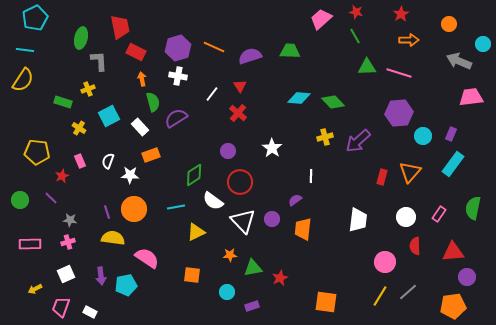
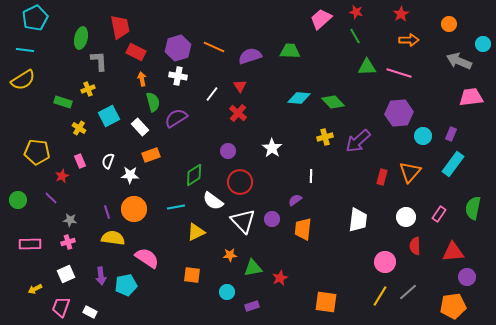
yellow semicircle at (23, 80): rotated 25 degrees clockwise
green circle at (20, 200): moved 2 px left
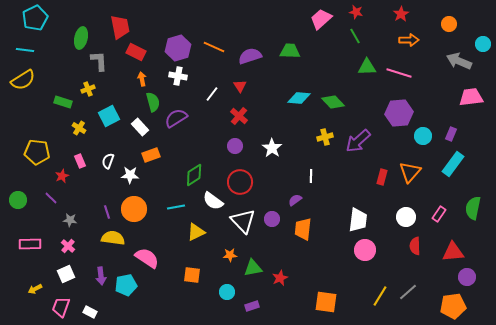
red cross at (238, 113): moved 1 px right, 3 px down
purple circle at (228, 151): moved 7 px right, 5 px up
pink cross at (68, 242): moved 4 px down; rotated 32 degrees counterclockwise
pink circle at (385, 262): moved 20 px left, 12 px up
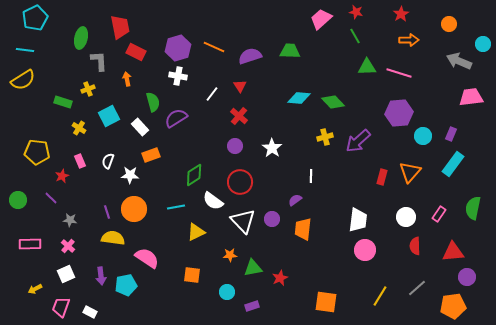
orange arrow at (142, 79): moved 15 px left
gray line at (408, 292): moved 9 px right, 4 px up
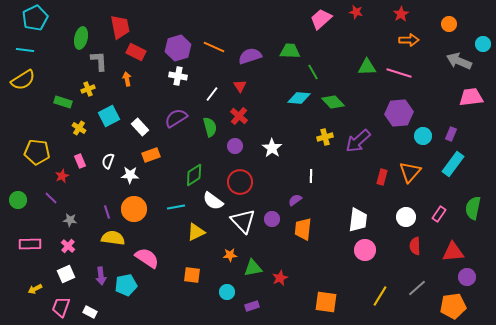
green line at (355, 36): moved 42 px left, 36 px down
green semicircle at (153, 102): moved 57 px right, 25 px down
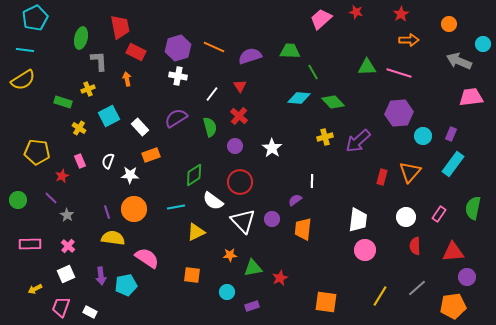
white line at (311, 176): moved 1 px right, 5 px down
gray star at (70, 220): moved 3 px left, 5 px up; rotated 24 degrees clockwise
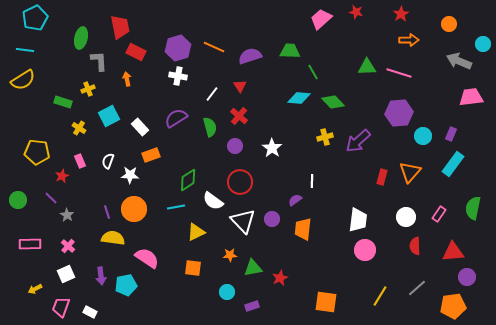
green diamond at (194, 175): moved 6 px left, 5 px down
orange square at (192, 275): moved 1 px right, 7 px up
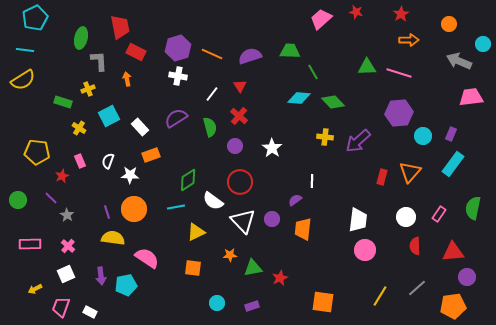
orange line at (214, 47): moved 2 px left, 7 px down
yellow cross at (325, 137): rotated 21 degrees clockwise
cyan circle at (227, 292): moved 10 px left, 11 px down
orange square at (326, 302): moved 3 px left
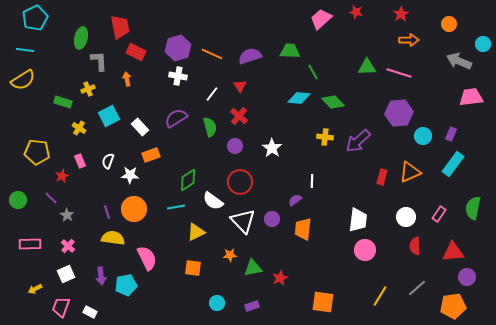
orange triangle at (410, 172): rotated 25 degrees clockwise
pink semicircle at (147, 258): rotated 30 degrees clockwise
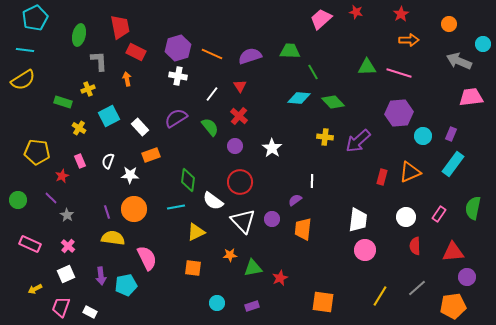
green ellipse at (81, 38): moved 2 px left, 3 px up
green semicircle at (210, 127): rotated 24 degrees counterclockwise
green diamond at (188, 180): rotated 50 degrees counterclockwise
pink rectangle at (30, 244): rotated 25 degrees clockwise
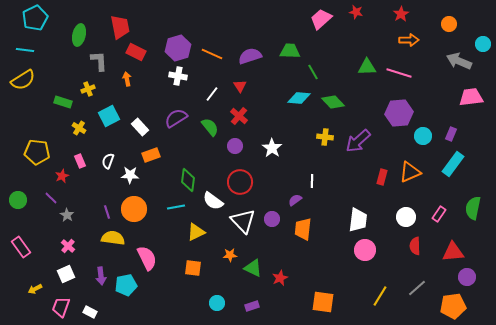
pink rectangle at (30, 244): moved 9 px left, 3 px down; rotated 30 degrees clockwise
green triangle at (253, 268): rotated 36 degrees clockwise
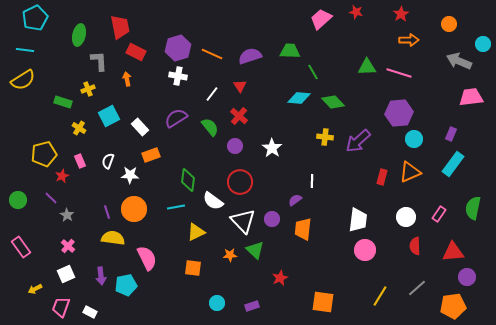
cyan circle at (423, 136): moved 9 px left, 3 px down
yellow pentagon at (37, 152): moved 7 px right, 2 px down; rotated 20 degrees counterclockwise
green triangle at (253, 268): moved 2 px right, 18 px up; rotated 18 degrees clockwise
